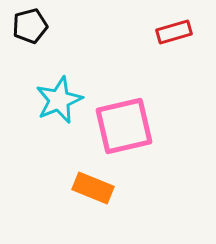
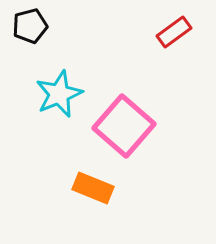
red rectangle: rotated 20 degrees counterclockwise
cyan star: moved 6 px up
pink square: rotated 36 degrees counterclockwise
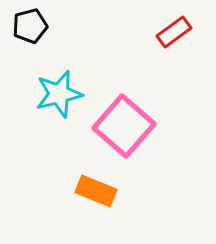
cyan star: rotated 9 degrees clockwise
orange rectangle: moved 3 px right, 3 px down
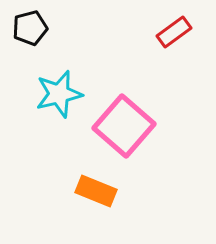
black pentagon: moved 2 px down
